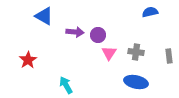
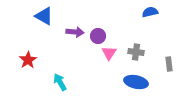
purple circle: moved 1 px down
gray rectangle: moved 8 px down
cyan arrow: moved 6 px left, 3 px up
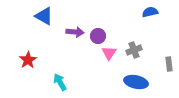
gray cross: moved 2 px left, 2 px up; rotated 28 degrees counterclockwise
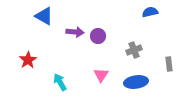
pink triangle: moved 8 px left, 22 px down
blue ellipse: rotated 20 degrees counterclockwise
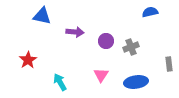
blue triangle: moved 2 px left; rotated 18 degrees counterclockwise
purple circle: moved 8 px right, 5 px down
gray cross: moved 3 px left, 3 px up
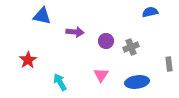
blue ellipse: moved 1 px right
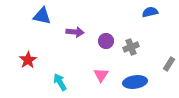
gray rectangle: rotated 40 degrees clockwise
blue ellipse: moved 2 px left
